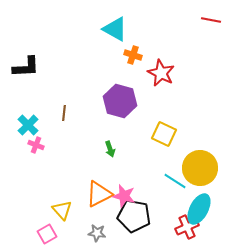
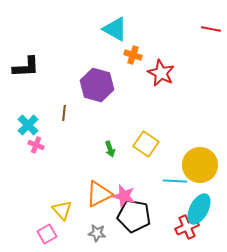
red line: moved 9 px down
purple hexagon: moved 23 px left, 16 px up
yellow square: moved 18 px left, 10 px down; rotated 10 degrees clockwise
yellow circle: moved 3 px up
cyan line: rotated 30 degrees counterclockwise
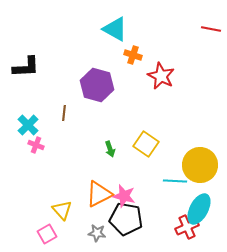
red star: moved 3 px down
black pentagon: moved 8 px left, 3 px down
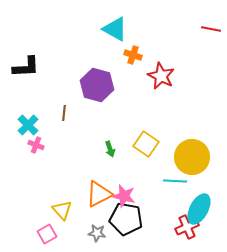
yellow circle: moved 8 px left, 8 px up
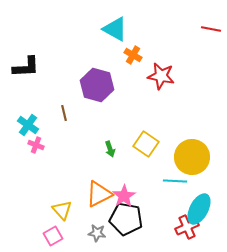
orange cross: rotated 12 degrees clockwise
red star: rotated 16 degrees counterclockwise
brown line: rotated 21 degrees counterclockwise
cyan cross: rotated 10 degrees counterclockwise
pink star: rotated 25 degrees clockwise
pink square: moved 6 px right, 2 px down
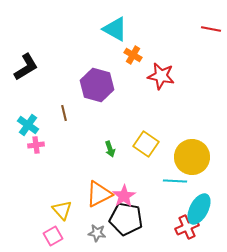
black L-shape: rotated 28 degrees counterclockwise
pink cross: rotated 28 degrees counterclockwise
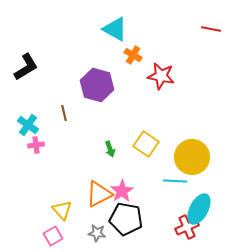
pink star: moved 2 px left, 5 px up
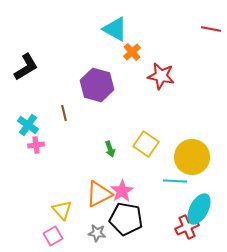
orange cross: moved 1 px left, 3 px up; rotated 18 degrees clockwise
